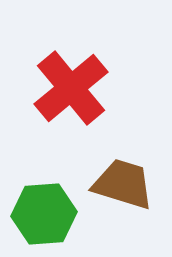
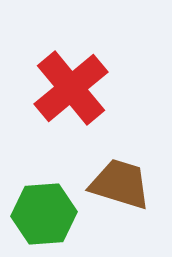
brown trapezoid: moved 3 px left
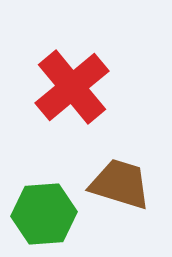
red cross: moved 1 px right, 1 px up
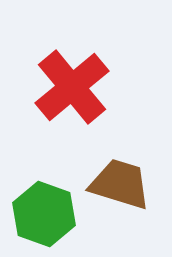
green hexagon: rotated 24 degrees clockwise
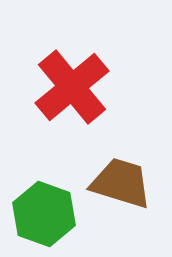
brown trapezoid: moved 1 px right, 1 px up
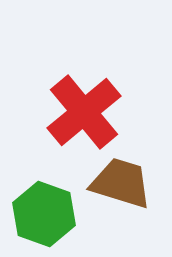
red cross: moved 12 px right, 25 px down
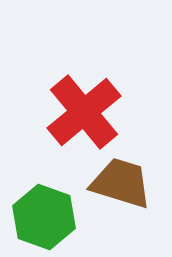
green hexagon: moved 3 px down
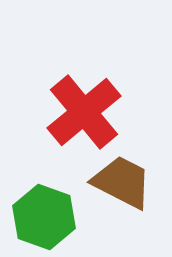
brown trapezoid: moved 1 px right, 1 px up; rotated 10 degrees clockwise
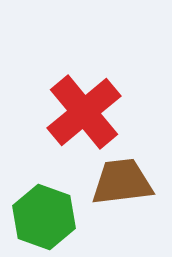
brown trapezoid: rotated 34 degrees counterclockwise
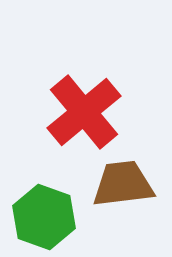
brown trapezoid: moved 1 px right, 2 px down
